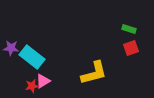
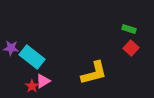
red square: rotated 28 degrees counterclockwise
red star: rotated 24 degrees counterclockwise
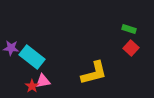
pink triangle: rotated 21 degrees clockwise
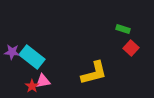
green rectangle: moved 6 px left
purple star: moved 1 px right, 4 px down
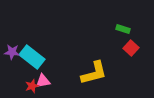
red star: rotated 16 degrees clockwise
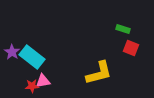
red square: rotated 21 degrees counterclockwise
purple star: rotated 28 degrees clockwise
yellow L-shape: moved 5 px right
red star: rotated 16 degrees clockwise
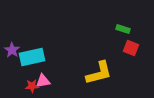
purple star: moved 2 px up
cyan rectangle: rotated 50 degrees counterclockwise
